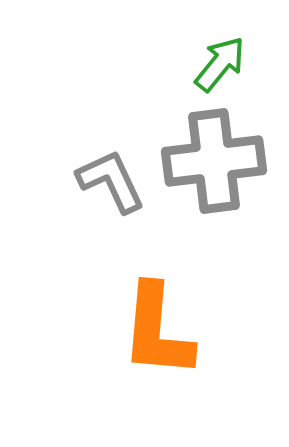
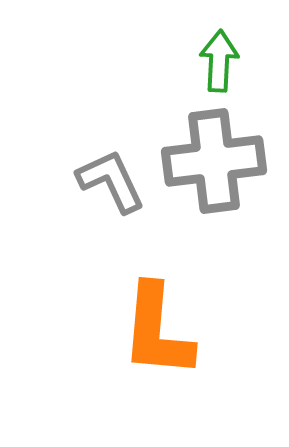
green arrow: moved 1 px left, 3 px up; rotated 36 degrees counterclockwise
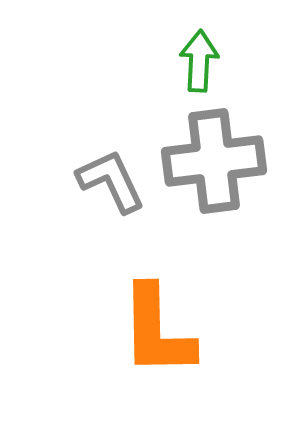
green arrow: moved 20 px left
orange L-shape: rotated 6 degrees counterclockwise
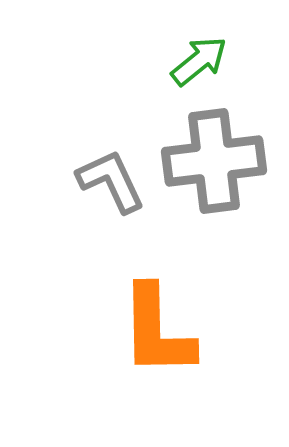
green arrow: rotated 48 degrees clockwise
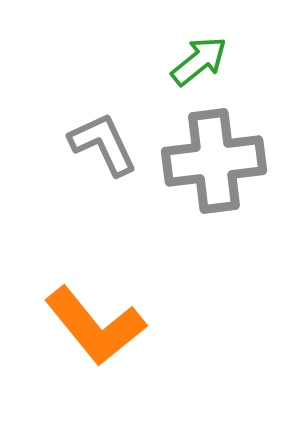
gray L-shape: moved 8 px left, 37 px up
orange L-shape: moved 62 px left, 5 px up; rotated 38 degrees counterclockwise
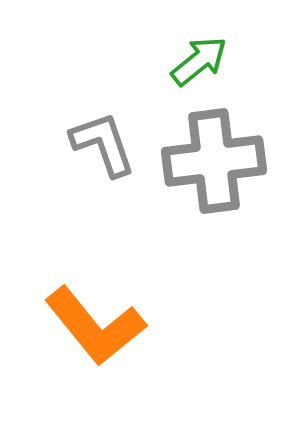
gray L-shape: rotated 6 degrees clockwise
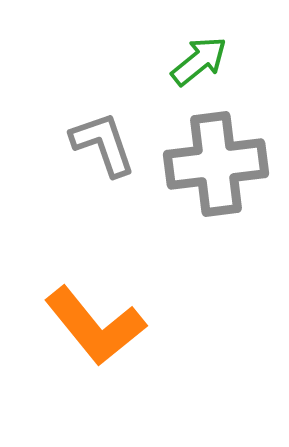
gray cross: moved 2 px right, 3 px down
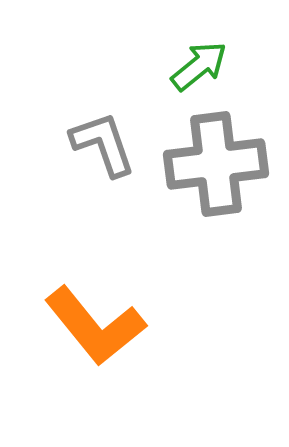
green arrow: moved 5 px down
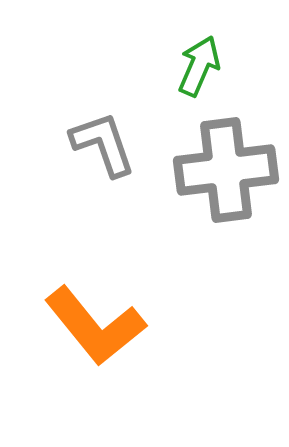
green arrow: rotated 28 degrees counterclockwise
gray cross: moved 10 px right, 6 px down
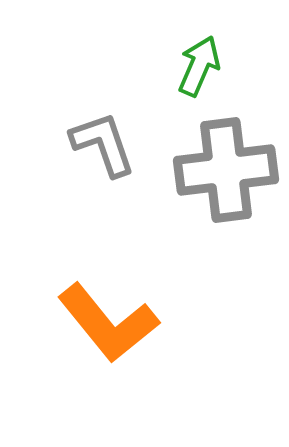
orange L-shape: moved 13 px right, 3 px up
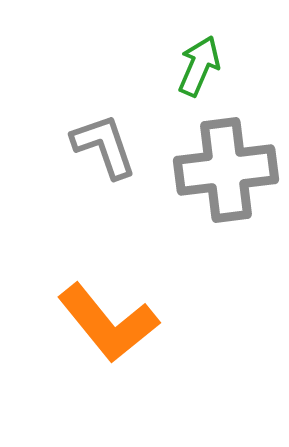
gray L-shape: moved 1 px right, 2 px down
